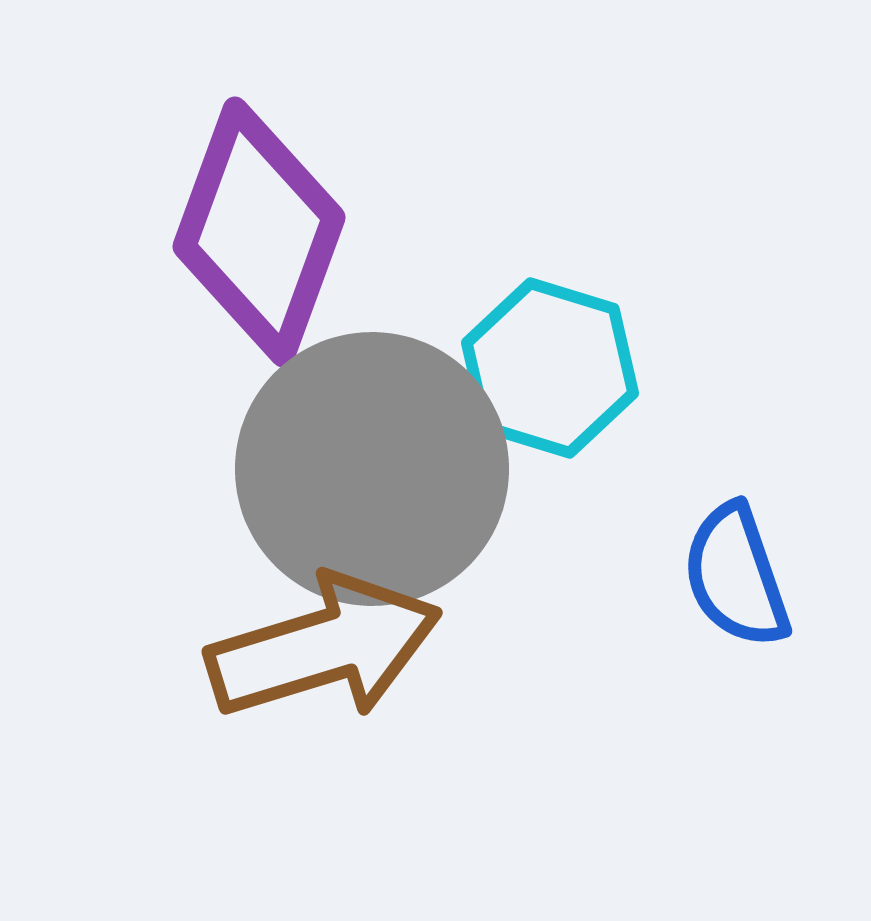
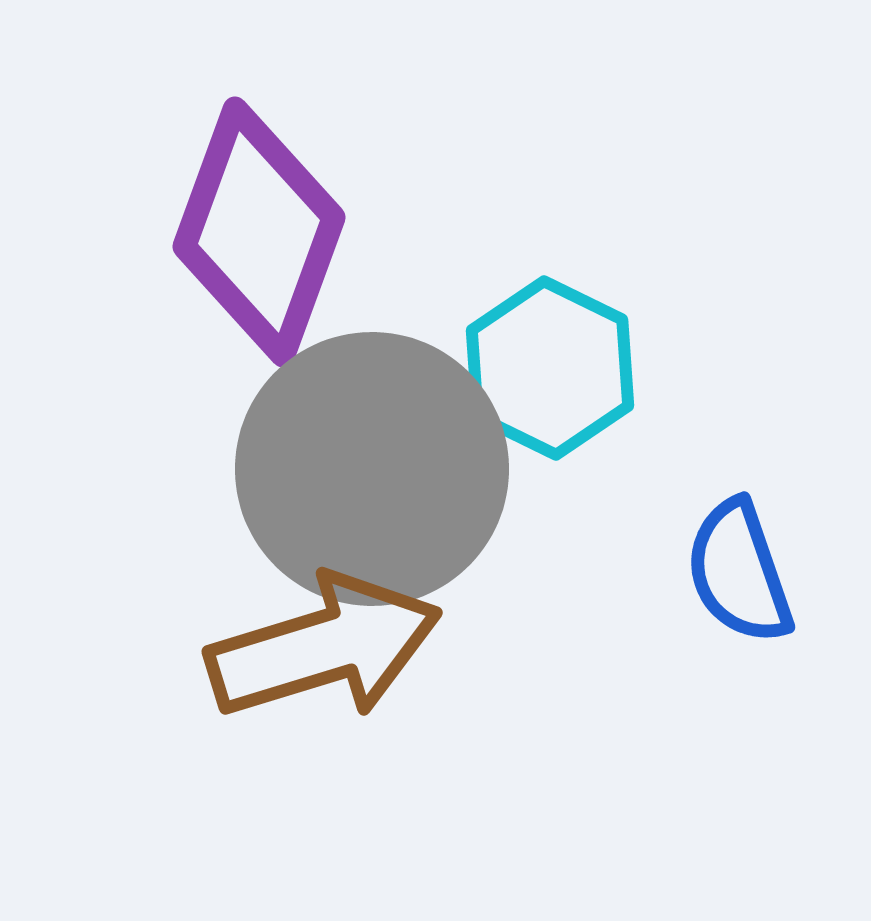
cyan hexagon: rotated 9 degrees clockwise
blue semicircle: moved 3 px right, 4 px up
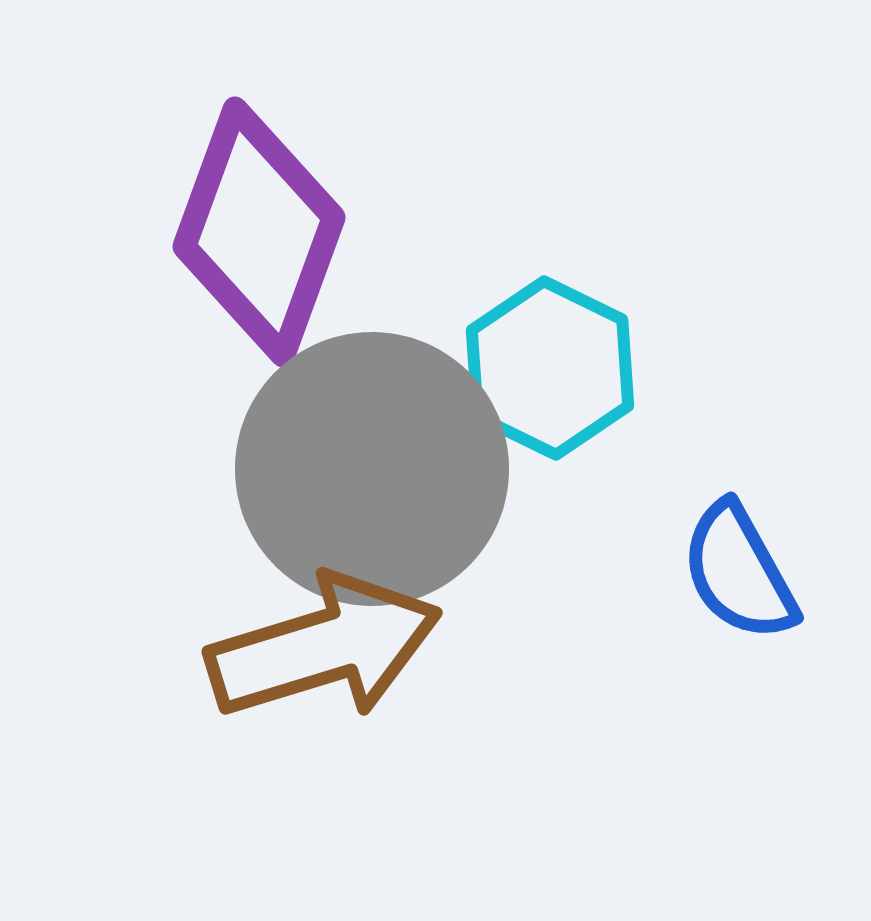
blue semicircle: rotated 10 degrees counterclockwise
